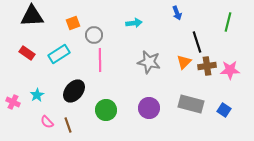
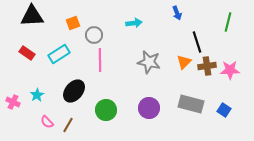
brown line: rotated 49 degrees clockwise
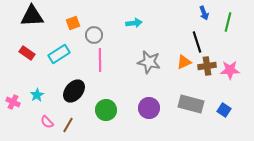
blue arrow: moved 27 px right
orange triangle: rotated 21 degrees clockwise
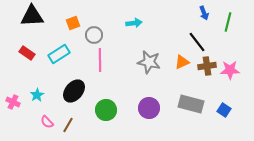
black line: rotated 20 degrees counterclockwise
orange triangle: moved 2 px left
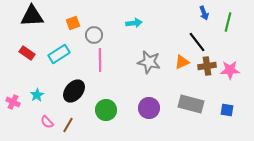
blue square: moved 3 px right; rotated 24 degrees counterclockwise
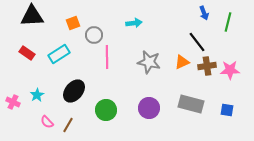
pink line: moved 7 px right, 3 px up
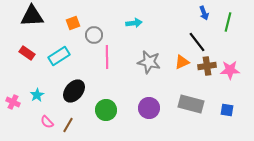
cyan rectangle: moved 2 px down
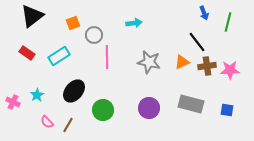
black triangle: rotated 35 degrees counterclockwise
green circle: moved 3 px left
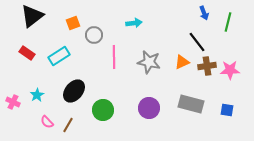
pink line: moved 7 px right
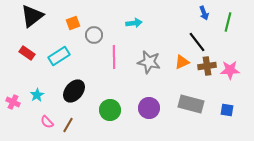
green circle: moved 7 px right
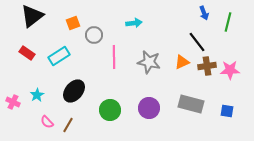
blue square: moved 1 px down
